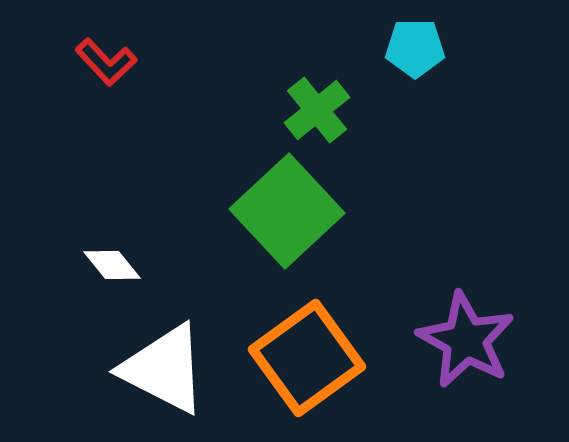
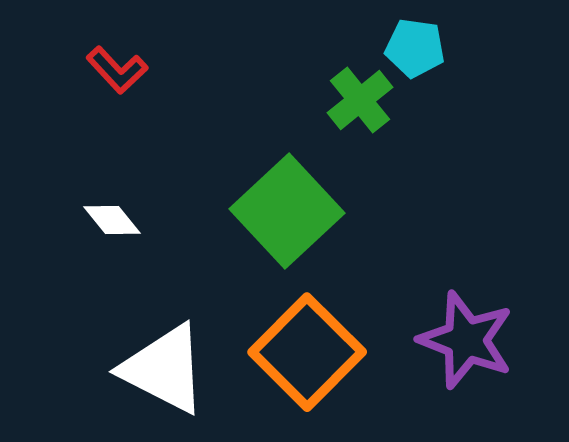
cyan pentagon: rotated 8 degrees clockwise
red L-shape: moved 11 px right, 8 px down
green cross: moved 43 px right, 10 px up
white diamond: moved 45 px up
purple star: rotated 8 degrees counterclockwise
orange square: moved 6 px up; rotated 9 degrees counterclockwise
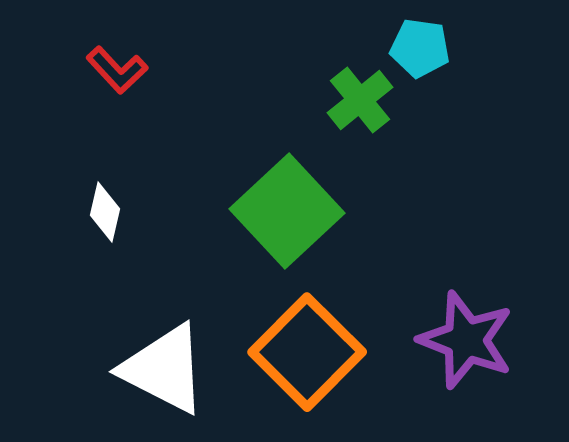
cyan pentagon: moved 5 px right
white diamond: moved 7 px left, 8 px up; rotated 52 degrees clockwise
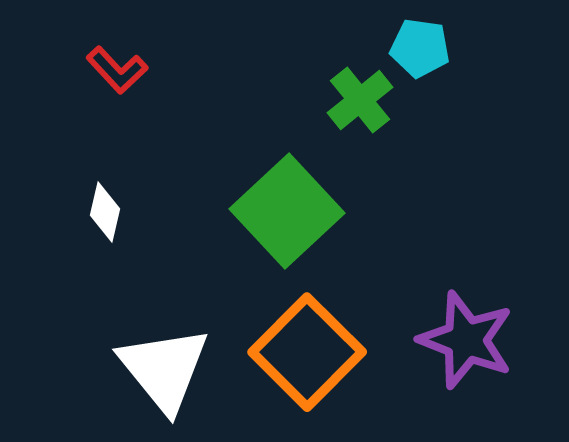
white triangle: rotated 24 degrees clockwise
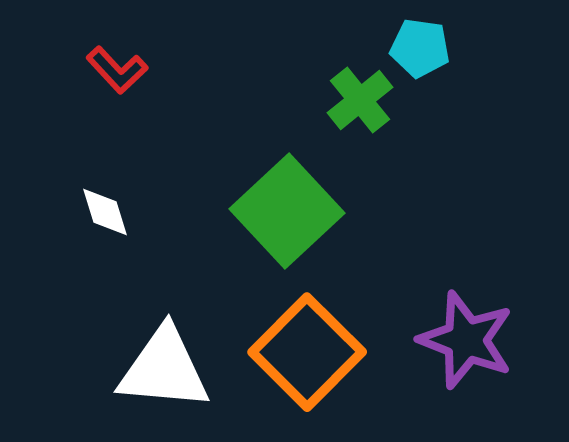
white diamond: rotated 30 degrees counterclockwise
white triangle: rotated 46 degrees counterclockwise
